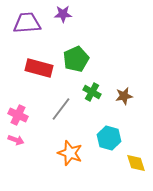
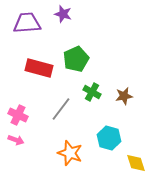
purple star: rotated 18 degrees clockwise
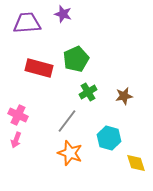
green cross: moved 4 px left; rotated 30 degrees clockwise
gray line: moved 6 px right, 12 px down
pink arrow: rotated 91 degrees clockwise
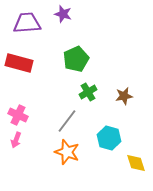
red rectangle: moved 20 px left, 5 px up
orange star: moved 3 px left, 1 px up
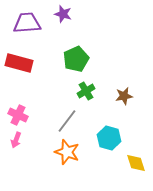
green cross: moved 2 px left, 1 px up
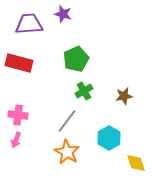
purple trapezoid: moved 2 px right, 1 px down
green cross: moved 2 px left
pink cross: rotated 18 degrees counterclockwise
cyan hexagon: rotated 15 degrees clockwise
orange star: rotated 10 degrees clockwise
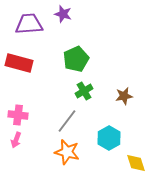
orange star: rotated 15 degrees counterclockwise
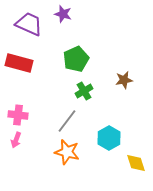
purple trapezoid: rotated 28 degrees clockwise
brown star: moved 16 px up
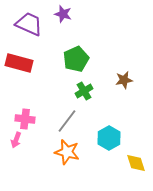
pink cross: moved 7 px right, 4 px down
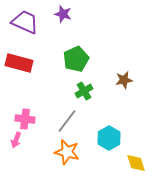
purple trapezoid: moved 4 px left, 2 px up
